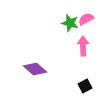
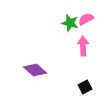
purple diamond: moved 1 px down
black square: moved 1 px down
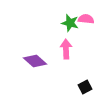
pink semicircle: rotated 35 degrees clockwise
pink arrow: moved 17 px left, 3 px down
purple diamond: moved 9 px up
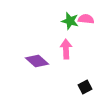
green star: moved 2 px up
purple diamond: moved 2 px right
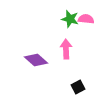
green star: moved 2 px up
purple diamond: moved 1 px left, 1 px up
black square: moved 7 px left
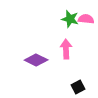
purple diamond: rotated 15 degrees counterclockwise
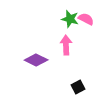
pink semicircle: rotated 21 degrees clockwise
pink arrow: moved 4 px up
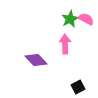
green star: rotated 30 degrees clockwise
pink arrow: moved 1 px left, 1 px up
purple diamond: rotated 20 degrees clockwise
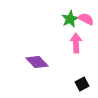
pink arrow: moved 11 px right, 1 px up
purple diamond: moved 1 px right, 2 px down
black square: moved 4 px right, 3 px up
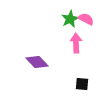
black square: rotated 32 degrees clockwise
